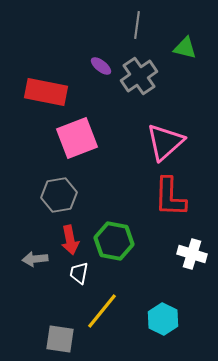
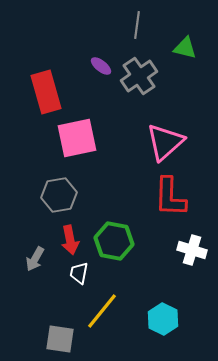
red rectangle: rotated 63 degrees clockwise
pink square: rotated 9 degrees clockwise
white cross: moved 4 px up
gray arrow: rotated 55 degrees counterclockwise
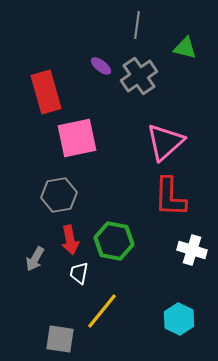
cyan hexagon: moved 16 px right
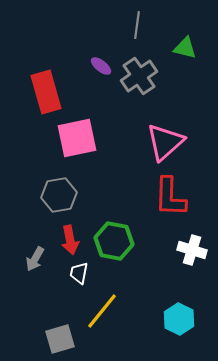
gray square: rotated 24 degrees counterclockwise
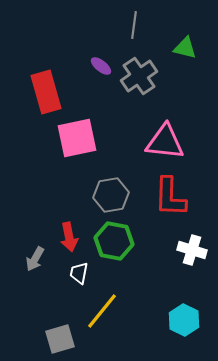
gray line: moved 3 px left
pink triangle: rotated 48 degrees clockwise
gray hexagon: moved 52 px right
red arrow: moved 1 px left, 3 px up
cyan hexagon: moved 5 px right, 1 px down
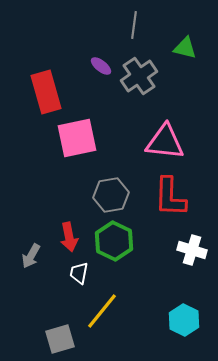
green hexagon: rotated 15 degrees clockwise
gray arrow: moved 4 px left, 3 px up
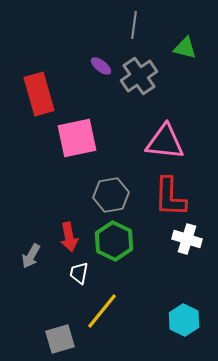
red rectangle: moved 7 px left, 2 px down
white cross: moved 5 px left, 11 px up
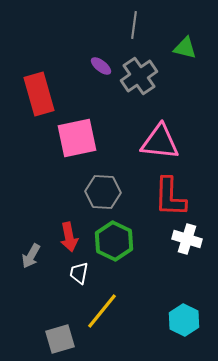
pink triangle: moved 5 px left
gray hexagon: moved 8 px left, 3 px up; rotated 12 degrees clockwise
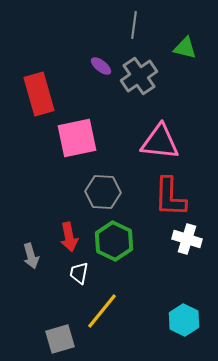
gray arrow: rotated 45 degrees counterclockwise
